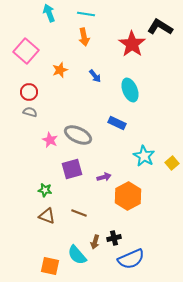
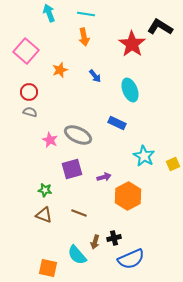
yellow square: moved 1 px right, 1 px down; rotated 16 degrees clockwise
brown triangle: moved 3 px left, 1 px up
orange square: moved 2 px left, 2 px down
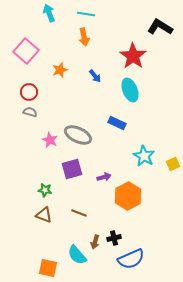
red star: moved 1 px right, 12 px down
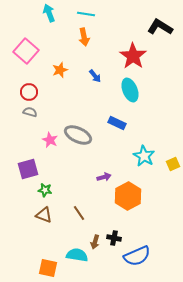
purple square: moved 44 px left
brown line: rotated 35 degrees clockwise
black cross: rotated 24 degrees clockwise
cyan semicircle: rotated 140 degrees clockwise
blue semicircle: moved 6 px right, 3 px up
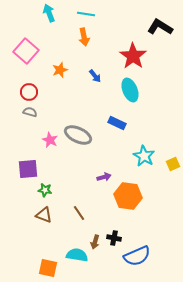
purple square: rotated 10 degrees clockwise
orange hexagon: rotated 24 degrees counterclockwise
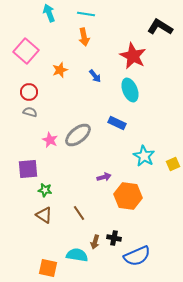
red star: rotated 8 degrees counterclockwise
gray ellipse: rotated 64 degrees counterclockwise
brown triangle: rotated 12 degrees clockwise
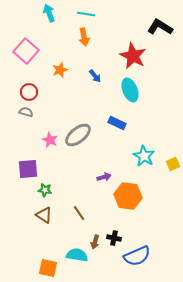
gray semicircle: moved 4 px left
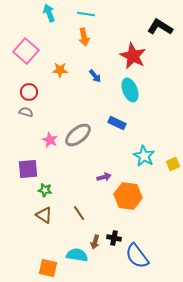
orange star: rotated 21 degrees clockwise
blue semicircle: rotated 76 degrees clockwise
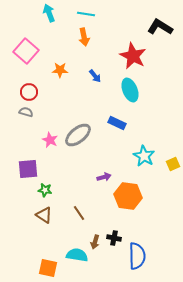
blue semicircle: rotated 144 degrees counterclockwise
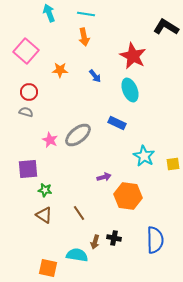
black L-shape: moved 6 px right
yellow square: rotated 16 degrees clockwise
blue semicircle: moved 18 px right, 16 px up
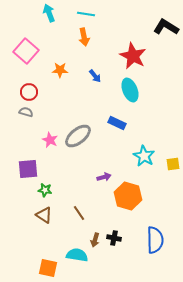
gray ellipse: moved 1 px down
orange hexagon: rotated 8 degrees clockwise
brown arrow: moved 2 px up
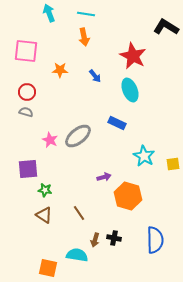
pink square: rotated 35 degrees counterclockwise
red circle: moved 2 px left
